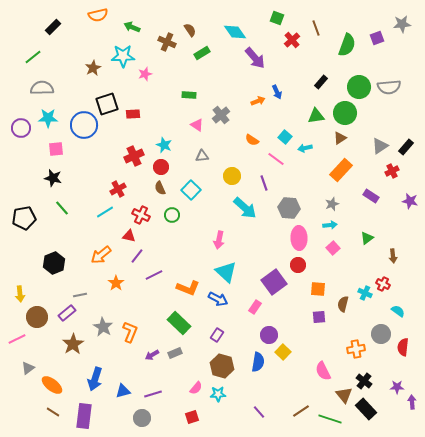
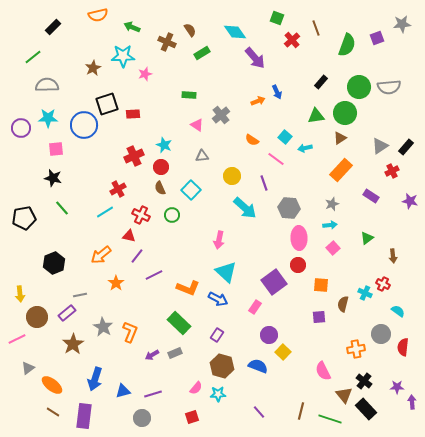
gray semicircle at (42, 88): moved 5 px right, 3 px up
orange square at (318, 289): moved 3 px right, 4 px up
blue semicircle at (258, 362): moved 4 px down; rotated 78 degrees counterclockwise
brown line at (301, 411): rotated 42 degrees counterclockwise
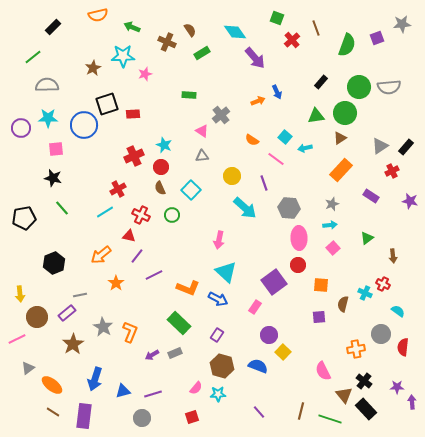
pink triangle at (197, 125): moved 5 px right, 6 px down
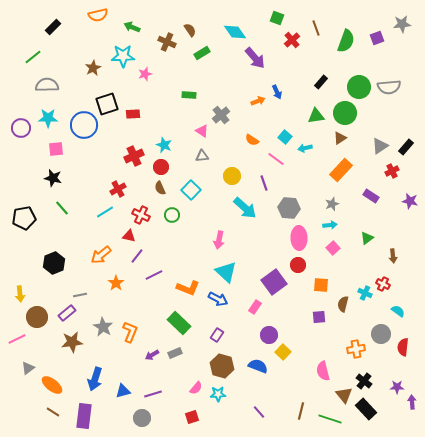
green semicircle at (347, 45): moved 1 px left, 4 px up
brown star at (73, 344): moved 1 px left, 2 px up; rotated 25 degrees clockwise
pink semicircle at (323, 371): rotated 12 degrees clockwise
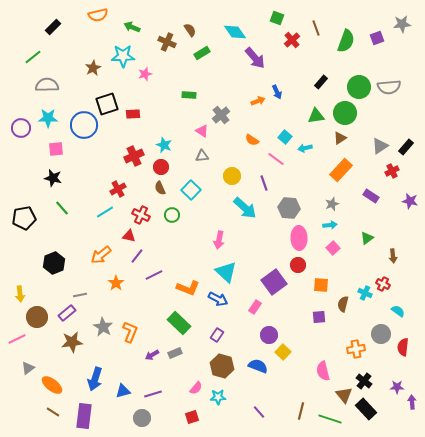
cyan star at (218, 394): moved 3 px down
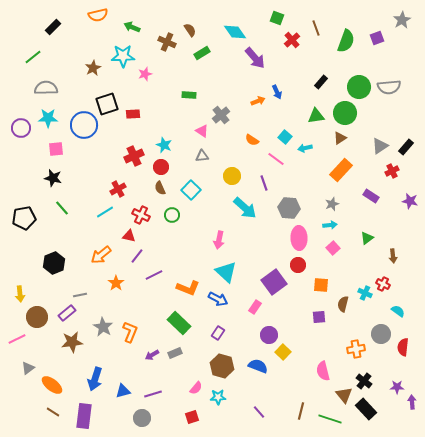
gray star at (402, 24): moved 4 px up; rotated 24 degrees counterclockwise
gray semicircle at (47, 85): moved 1 px left, 3 px down
purple rectangle at (217, 335): moved 1 px right, 2 px up
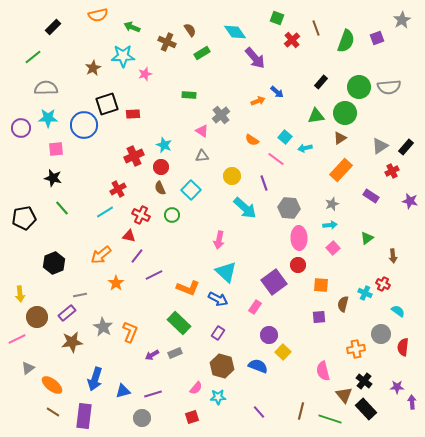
blue arrow at (277, 92): rotated 24 degrees counterclockwise
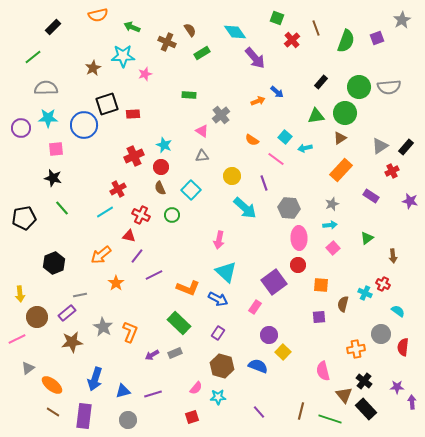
gray circle at (142, 418): moved 14 px left, 2 px down
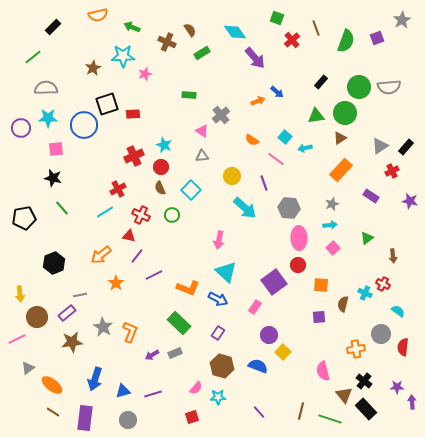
purple rectangle at (84, 416): moved 1 px right, 2 px down
